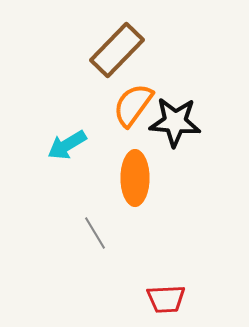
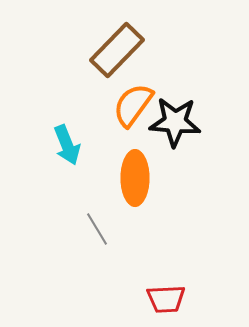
cyan arrow: rotated 81 degrees counterclockwise
gray line: moved 2 px right, 4 px up
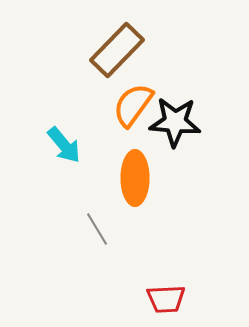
cyan arrow: moved 3 px left; rotated 18 degrees counterclockwise
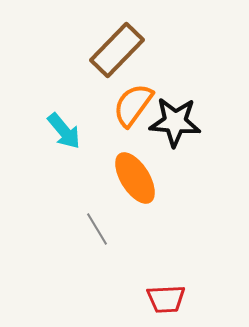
cyan arrow: moved 14 px up
orange ellipse: rotated 32 degrees counterclockwise
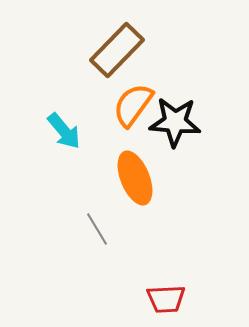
orange ellipse: rotated 10 degrees clockwise
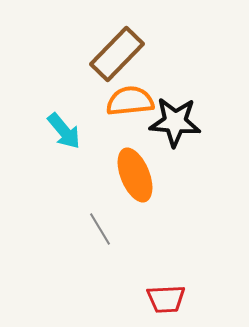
brown rectangle: moved 4 px down
orange semicircle: moved 3 px left, 4 px up; rotated 48 degrees clockwise
orange ellipse: moved 3 px up
gray line: moved 3 px right
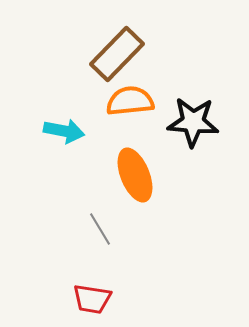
black star: moved 18 px right
cyan arrow: rotated 39 degrees counterclockwise
red trapezoid: moved 74 px left; rotated 12 degrees clockwise
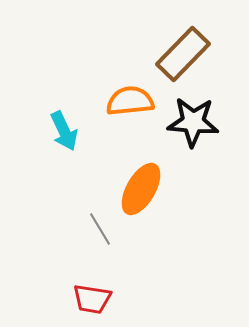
brown rectangle: moved 66 px right
cyan arrow: rotated 54 degrees clockwise
orange ellipse: moved 6 px right, 14 px down; rotated 52 degrees clockwise
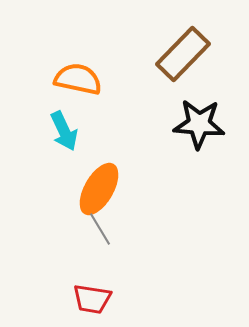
orange semicircle: moved 52 px left, 22 px up; rotated 18 degrees clockwise
black star: moved 6 px right, 2 px down
orange ellipse: moved 42 px left
